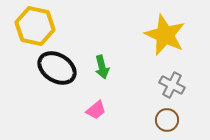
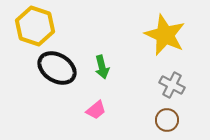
yellow hexagon: rotated 6 degrees clockwise
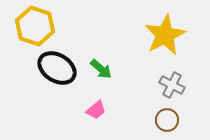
yellow star: rotated 21 degrees clockwise
green arrow: moved 1 px left, 2 px down; rotated 35 degrees counterclockwise
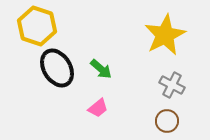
yellow hexagon: moved 2 px right
black ellipse: rotated 27 degrees clockwise
pink trapezoid: moved 2 px right, 2 px up
brown circle: moved 1 px down
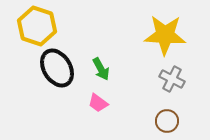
yellow star: rotated 30 degrees clockwise
green arrow: rotated 20 degrees clockwise
gray cross: moved 6 px up
pink trapezoid: moved 5 px up; rotated 75 degrees clockwise
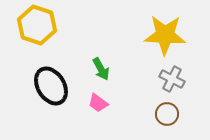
yellow hexagon: moved 1 px up
black ellipse: moved 6 px left, 18 px down
brown circle: moved 7 px up
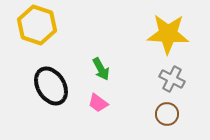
yellow star: moved 3 px right, 1 px up
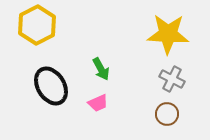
yellow hexagon: rotated 15 degrees clockwise
pink trapezoid: rotated 60 degrees counterclockwise
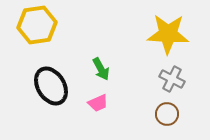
yellow hexagon: rotated 18 degrees clockwise
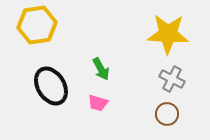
pink trapezoid: rotated 40 degrees clockwise
